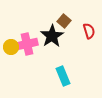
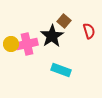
yellow circle: moved 3 px up
cyan rectangle: moved 2 px left, 6 px up; rotated 48 degrees counterclockwise
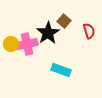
black star: moved 4 px left, 3 px up
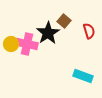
pink cross: rotated 25 degrees clockwise
cyan rectangle: moved 22 px right, 6 px down
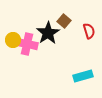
yellow circle: moved 2 px right, 4 px up
cyan rectangle: rotated 36 degrees counterclockwise
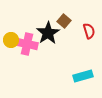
yellow circle: moved 2 px left
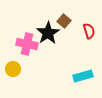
yellow circle: moved 2 px right, 29 px down
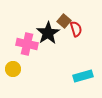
red semicircle: moved 13 px left, 2 px up
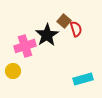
black star: moved 1 px left, 2 px down
pink cross: moved 2 px left, 2 px down; rotated 30 degrees counterclockwise
yellow circle: moved 2 px down
cyan rectangle: moved 3 px down
